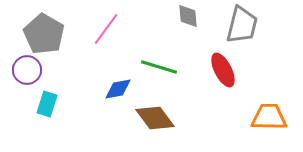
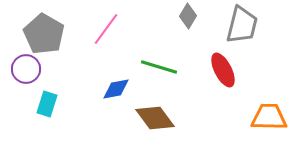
gray diamond: rotated 35 degrees clockwise
purple circle: moved 1 px left, 1 px up
blue diamond: moved 2 px left
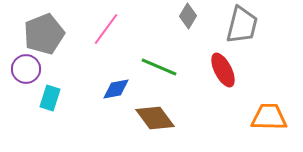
gray pentagon: rotated 21 degrees clockwise
green line: rotated 6 degrees clockwise
cyan rectangle: moved 3 px right, 6 px up
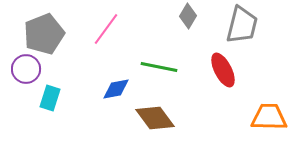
green line: rotated 12 degrees counterclockwise
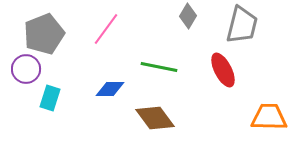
blue diamond: moved 6 px left; rotated 12 degrees clockwise
